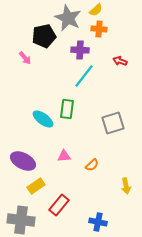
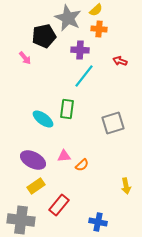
purple ellipse: moved 10 px right, 1 px up
orange semicircle: moved 10 px left
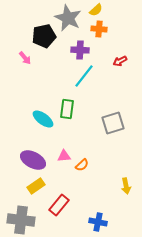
red arrow: rotated 48 degrees counterclockwise
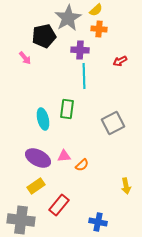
gray star: rotated 16 degrees clockwise
cyan line: rotated 40 degrees counterclockwise
cyan ellipse: rotated 40 degrees clockwise
gray square: rotated 10 degrees counterclockwise
purple ellipse: moved 5 px right, 2 px up
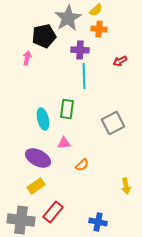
pink arrow: moved 2 px right; rotated 128 degrees counterclockwise
pink triangle: moved 13 px up
red rectangle: moved 6 px left, 7 px down
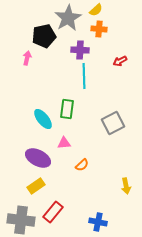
cyan ellipse: rotated 25 degrees counterclockwise
